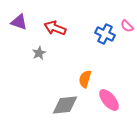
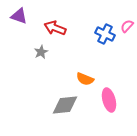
purple triangle: moved 6 px up
pink semicircle: rotated 88 degrees clockwise
gray star: moved 2 px right, 1 px up
orange semicircle: rotated 84 degrees counterclockwise
pink ellipse: rotated 25 degrees clockwise
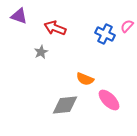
pink ellipse: rotated 30 degrees counterclockwise
